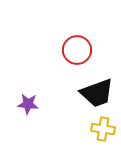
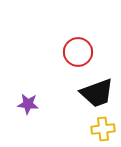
red circle: moved 1 px right, 2 px down
yellow cross: rotated 15 degrees counterclockwise
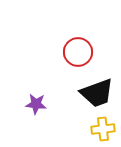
purple star: moved 8 px right
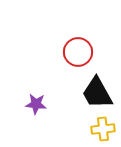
black trapezoid: rotated 81 degrees clockwise
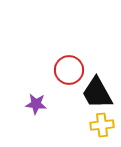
red circle: moved 9 px left, 18 px down
yellow cross: moved 1 px left, 4 px up
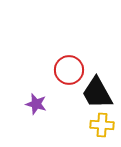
purple star: rotated 10 degrees clockwise
yellow cross: rotated 10 degrees clockwise
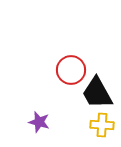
red circle: moved 2 px right
purple star: moved 3 px right, 18 px down
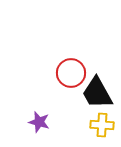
red circle: moved 3 px down
